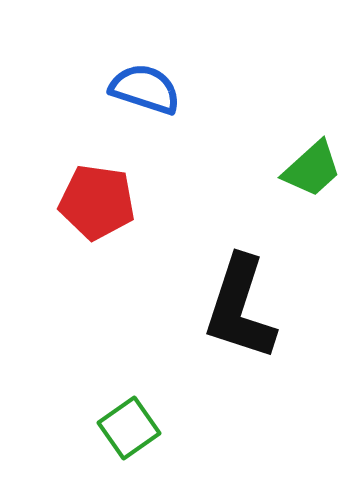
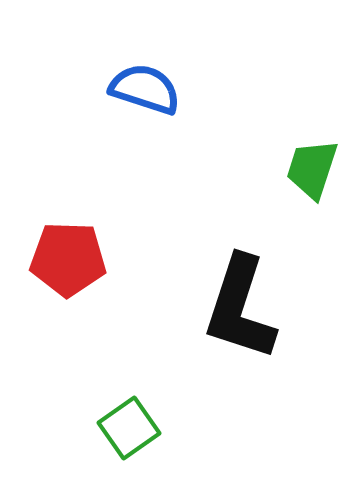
green trapezoid: rotated 150 degrees clockwise
red pentagon: moved 29 px left, 57 px down; rotated 6 degrees counterclockwise
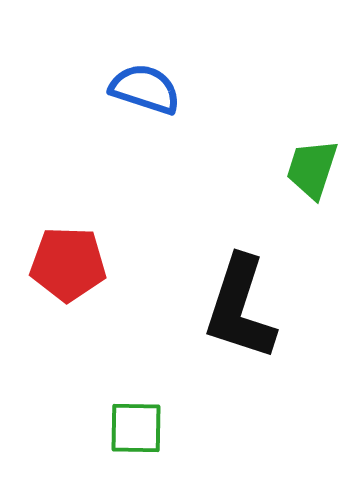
red pentagon: moved 5 px down
green square: moved 7 px right; rotated 36 degrees clockwise
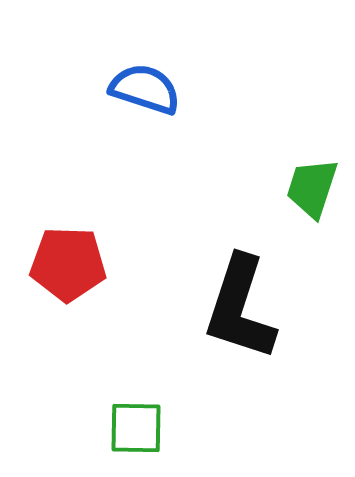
green trapezoid: moved 19 px down
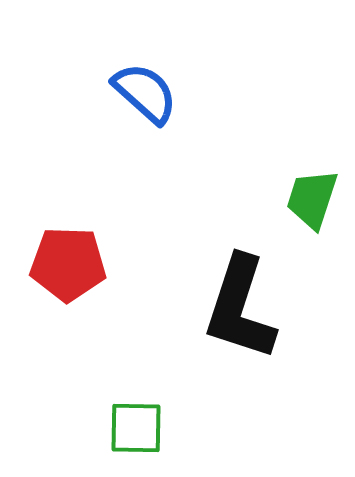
blue semicircle: moved 4 px down; rotated 24 degrees clockwise
green trapezoid: moved 11 px down
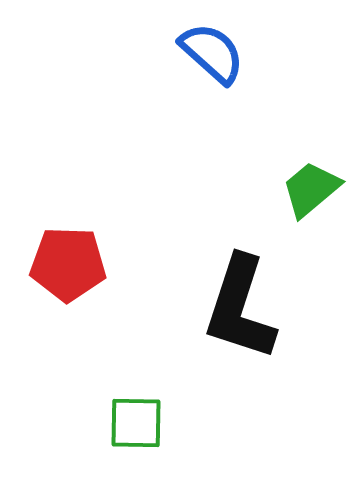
blue semicircle: moved 67 px right, 40 px up
green trapezoid: moved 1 px left, 10 px up; rotated 32 degrees clockwise
green square: moved 5 px up
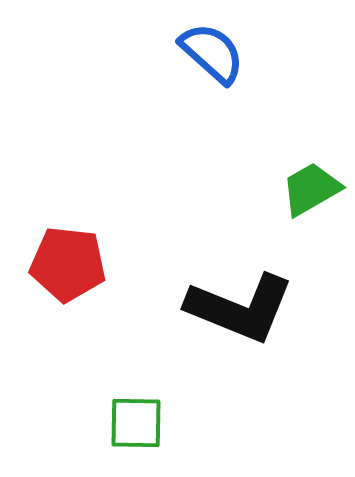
green trapezoid: rotated 10 degrees clockwise
red pentagon: rotated 4 degrees clockwise
black L-shape: rotated 86 degrees counterclockwise
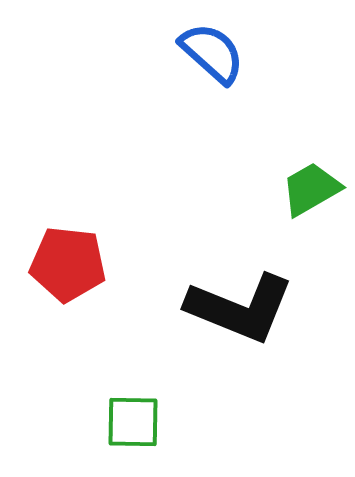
green square: moved 3 px left, 1 px up
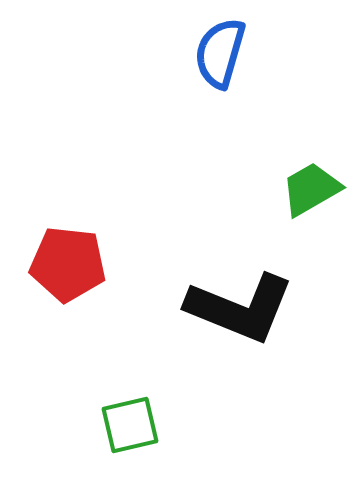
blue semicircle: moved 8 px right; rotated 116 degrees counterclockwise
green square: moved 3 px left, 3 px down; rotated 14 degrees counterclockwise
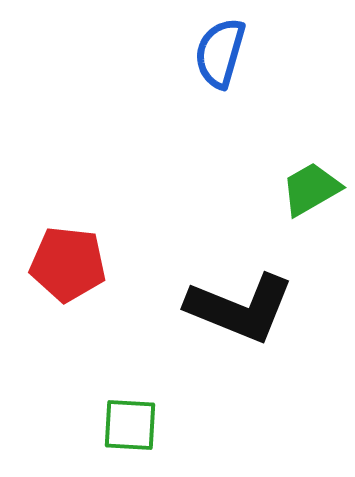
green square: rotated 16 degrees clockwise
